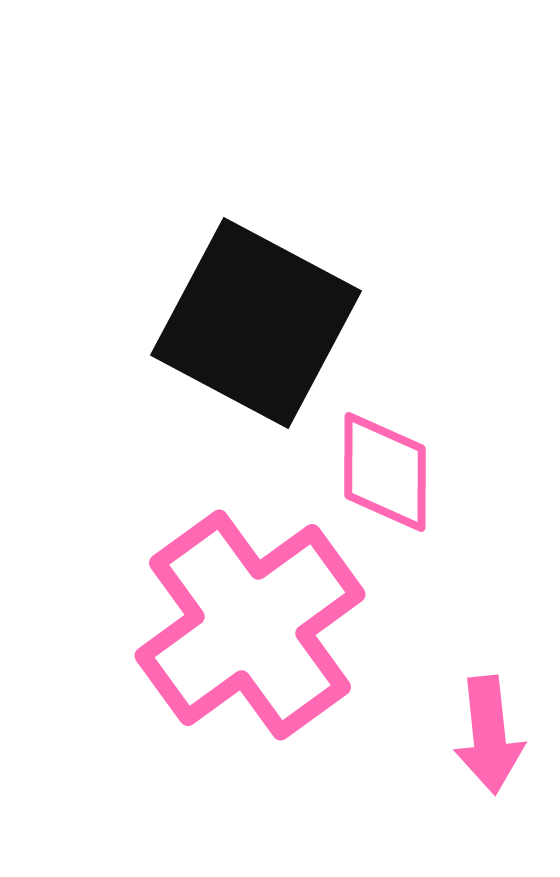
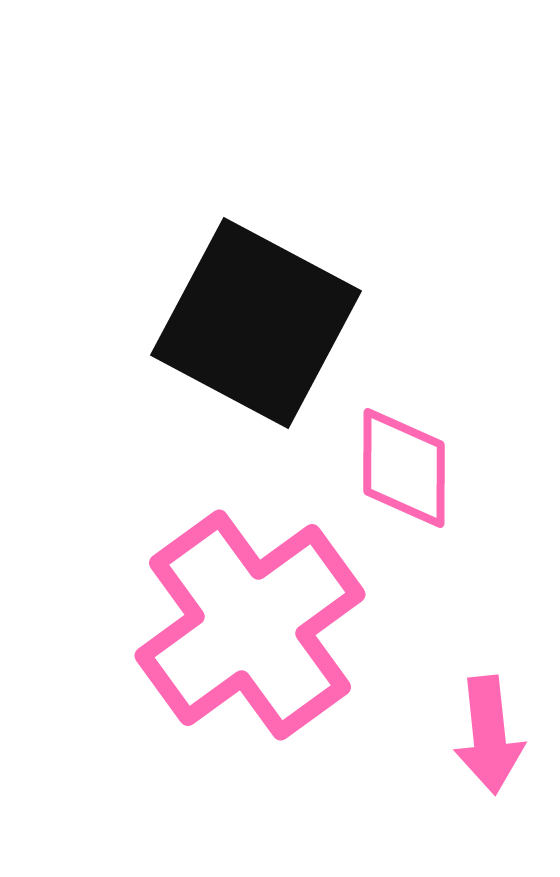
pink diamond: moved 19 px right, 4 px up
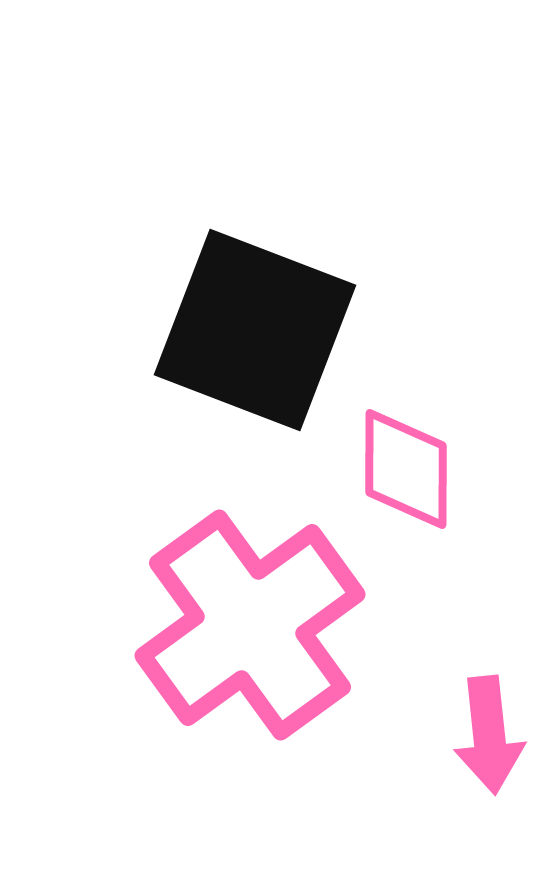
black square: moved 1 px left, 7 px down; rotated 7 degrees counterclockwise
pink diamond: moved 2 px right, 1 px down
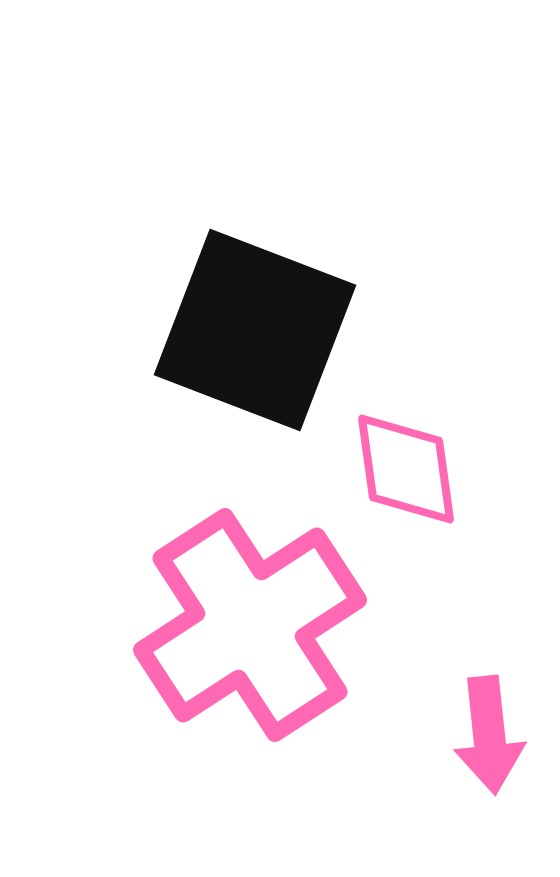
pink diamond: rotated 8 degrees counterclockwise
pink cross: rotated 3 degrees clockwise
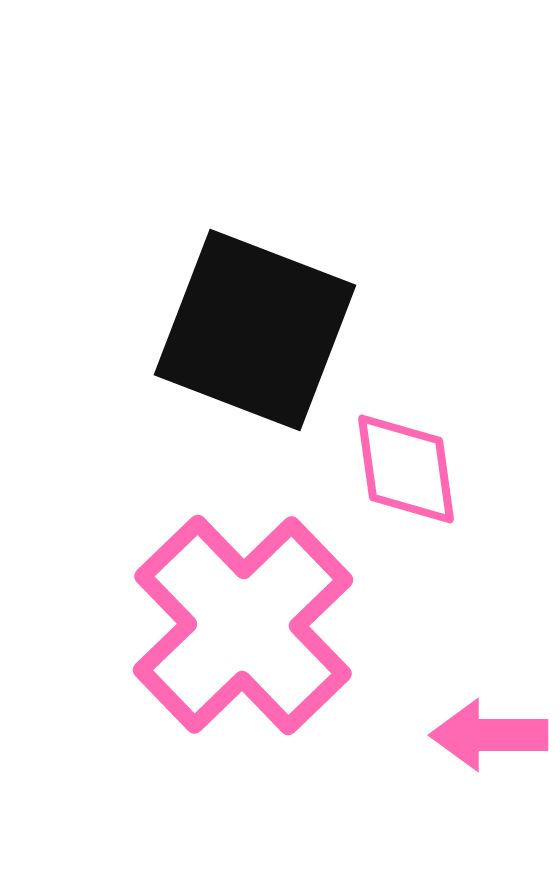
pink cross: moved 7 px left; rotated 11 degrees counterclockwise
pink arrow: rotated 96 degrees clockwise
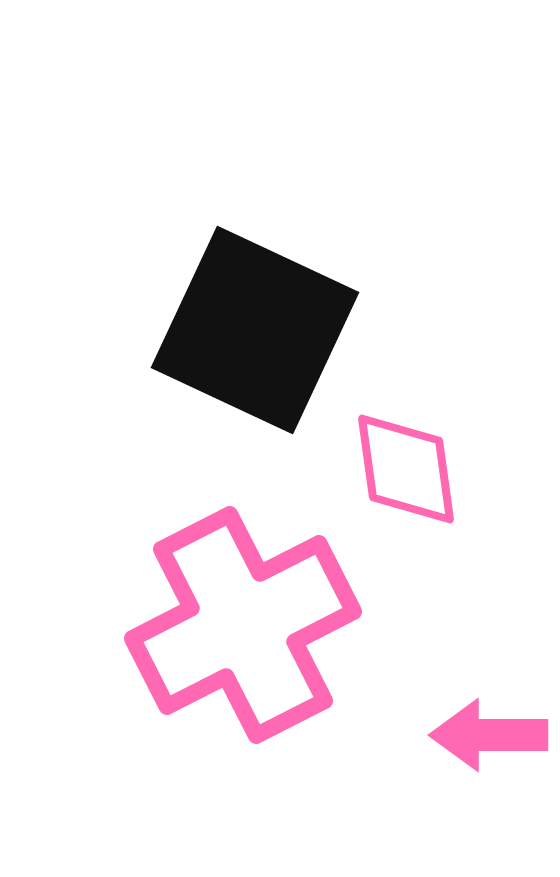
black square: rotated 4 degrees clockwise
pink cross: rotated 17 degrees clockwise
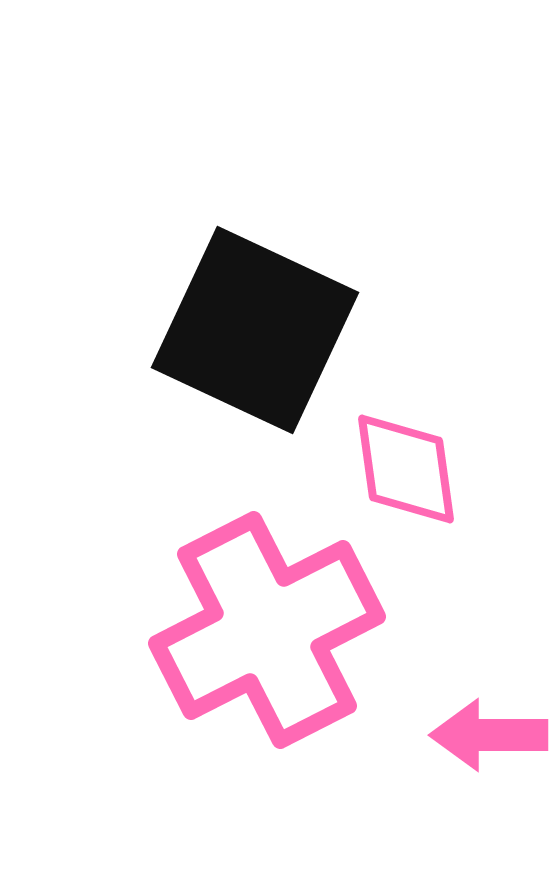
pink cross: moved 24 px right, 5 px down
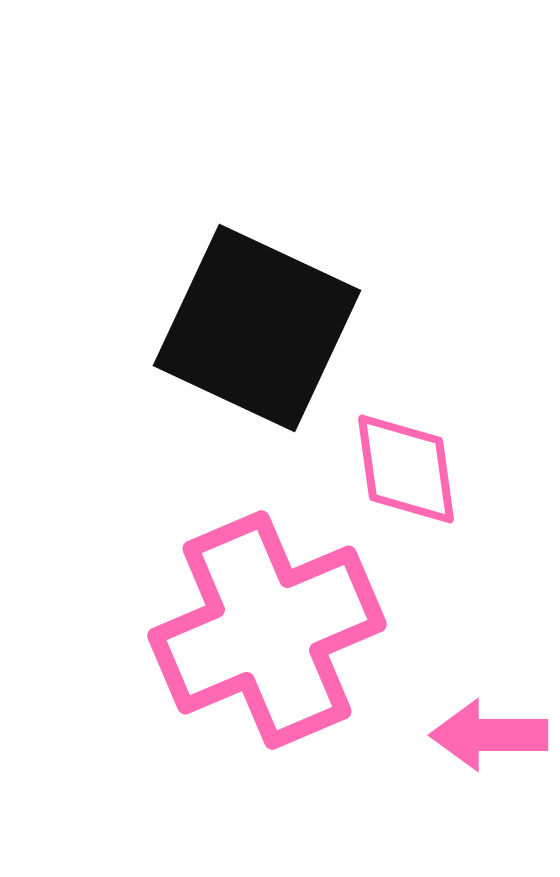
black square: moved 2 px right, 2 px up
pink cross: rotated 4 degrees clockwise
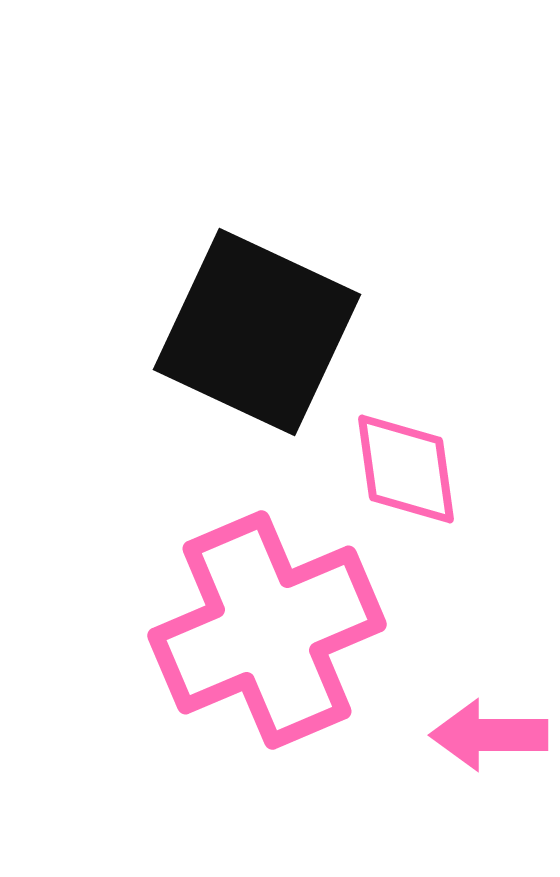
black square: moved 4 px down
